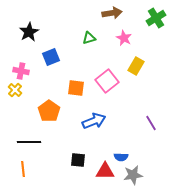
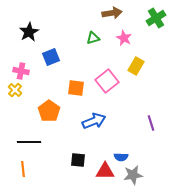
green triangle: moved 4 px right
purple line: rotated 14 degrees clockwise
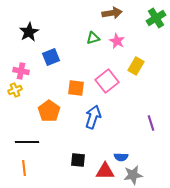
pink star: moved 7 px left, 3 px down
yellow cross: rotated 24 degrees clockwise
blue arrow: moved 1 px left, 4 px up; rotated 50 degrees counterclockwise
black line: moved 2 px left
orange line: moved 1 px right, 1 px up
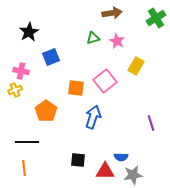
pink square: moved 2 px left
orange pentagon: moved 3 px left
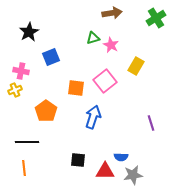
pink star: moved 6 px left, 4 px down
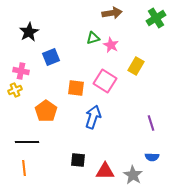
pink square: rotated 20 degrees counterclockwise
blue semicircle: moved 31 px right
gray star: rotated 30 degrees counterclockwise
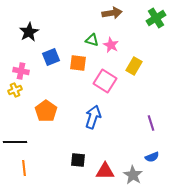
green triangle: moved 1 px left, 2 px down; rotated 32 degrees clockwise
yellow rectangle: moved 2 px left
orange square: moved 2 px right, 25 px up
black line: moved 12 px left
blue semicircle: rotated 24 degrees counterclockwise
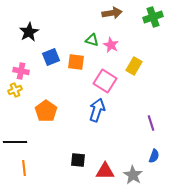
green cross: moved 3 px left, 1 px up; rotated 12 degrees clockwise
orange square: moved 2 px left, 1 px up
blue arrow: moved 4 px right, 7 px up
blue semicircle: moved 2 px right, 1 px up; rotated 48 degrees counterclockwise
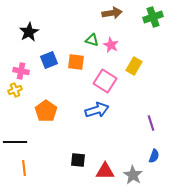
blue square: moved 2 px left, 3 px down
blue arrow: rotated 55 degrees clockwise
